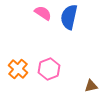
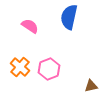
pink semicircle: moved 13 px left, 13 px down
orange cross: moved 2 px right, 2 px up
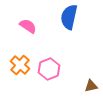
pink semicircle: moved 2 px left
orange cross: moved 2 px up
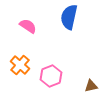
pink hexagon: moved 2 px right, 7 px down
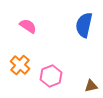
blue semicircle: moved 15 px right, 8 px down
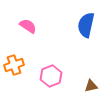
blue semicircle: moved 2 px right
orange cross: moved 6 px left; rotated 30 degrees clockwise
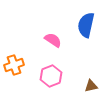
pink semicircle: moved 25 px right, 14 px down
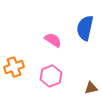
blue semicircle: moved 1 px left, 3 px down
orange cross: moved 2 px down
brown triangle: moved 2 px down
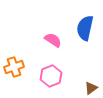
brown triangle: rotated 24 degrees counterclockwise
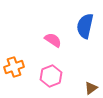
blue semicircle: moved 2 px up
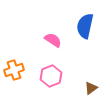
orange cross: moved 3 px down
